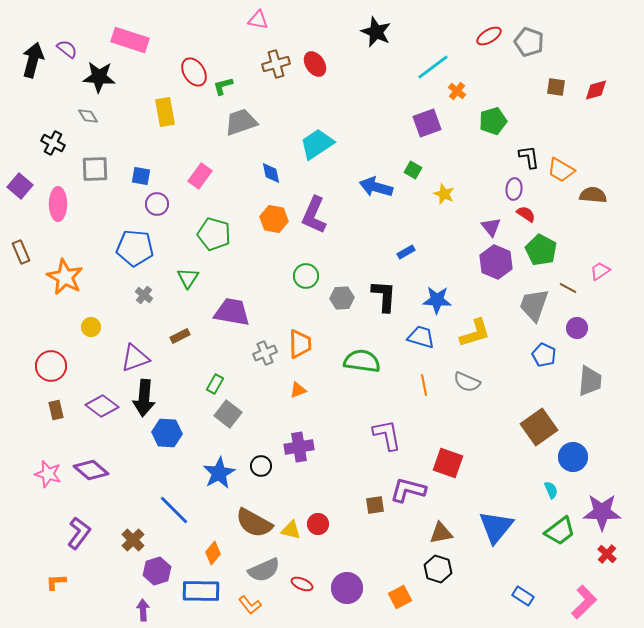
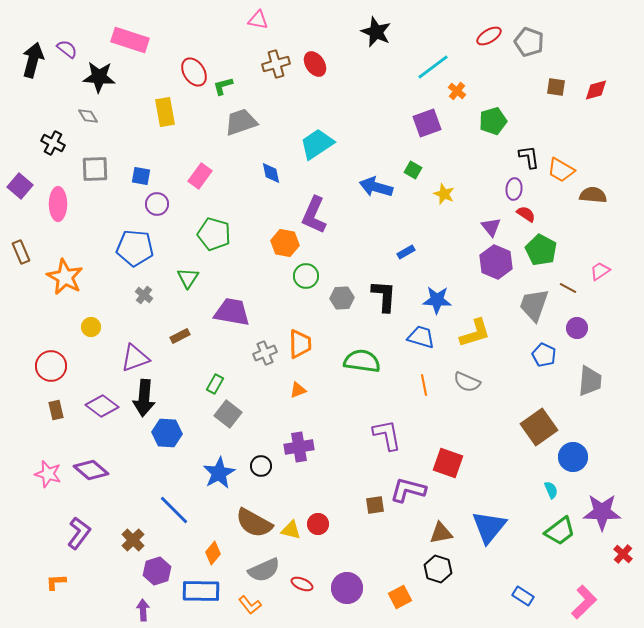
orange hexagon at (274, 219): moved 11 px right, 24 px down
blue triangle at (496, 527): moved 7 px left
red cross at (607, 554): moved 16 px right
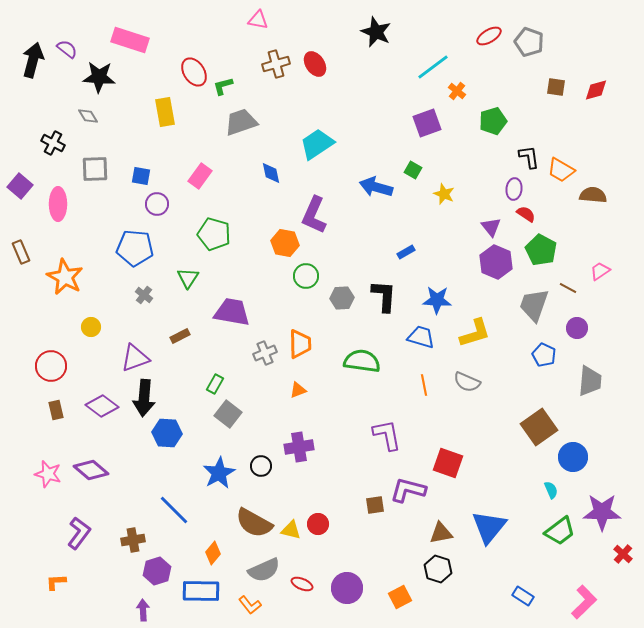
brown cross at (133, 540): rotated 35 degrees clockwise
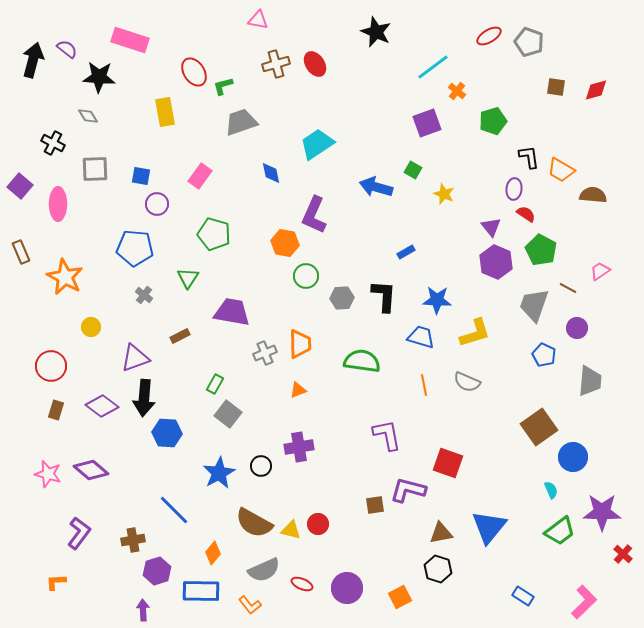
brown rectangle at (56, 410): rotated 30 degrees clockwise
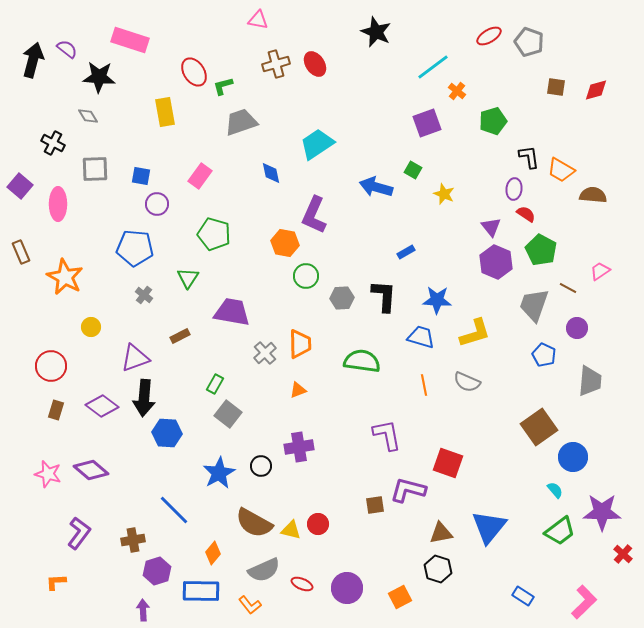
gray cross at (265, 353): rotated 20 degrees counterclockwise
cyan semicircle at (551, 490): moved 4 px right; rotated 18 degrees counterclockwise
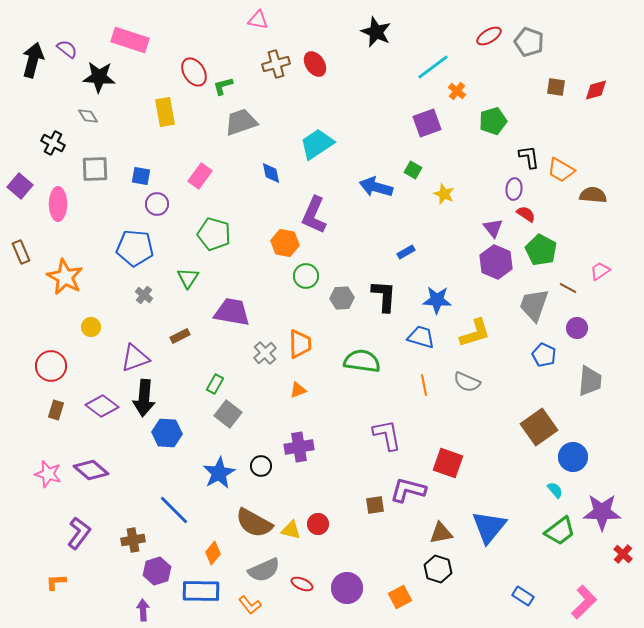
purple triangle at (491, 227): moved 2 px right, 1 px down
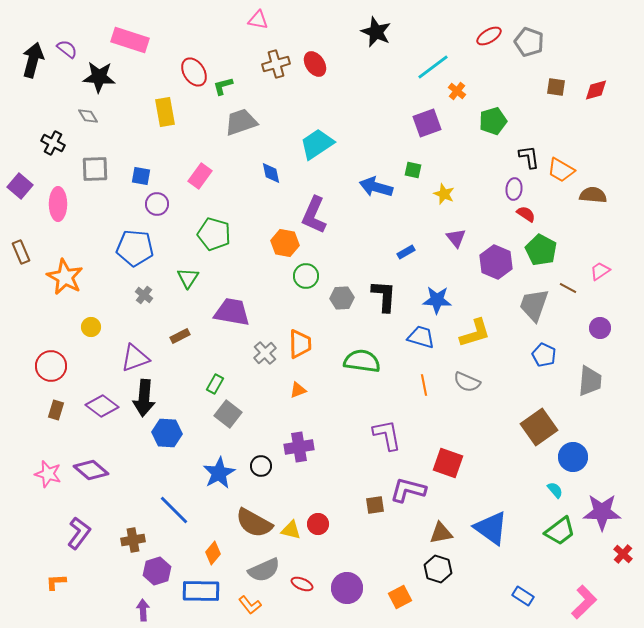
green square at (413, 170): rotated 18 degrees counterclockwise
purple triangle at (493, 228): moved 37 px left, 10 px down
purple circle at (577, 328): moved 23 px right
blue triangle at (489, 527): moved 2 px right, 1 px down; rotated 33 degrees counterclockwise
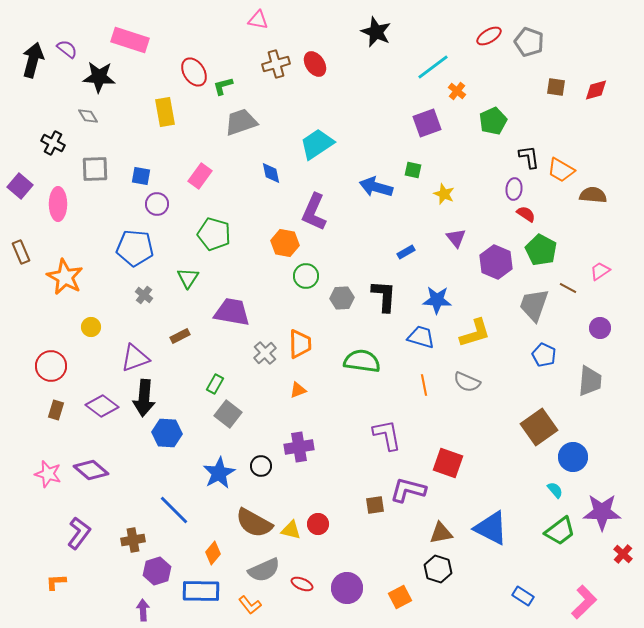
green pentagon at (493, 121): rotated 8 degrees counterclockwise
purple L-shape at (314, 215): moved 3 px up
blue triangle at (491, 528): rotated 9 degrees counterclockwise
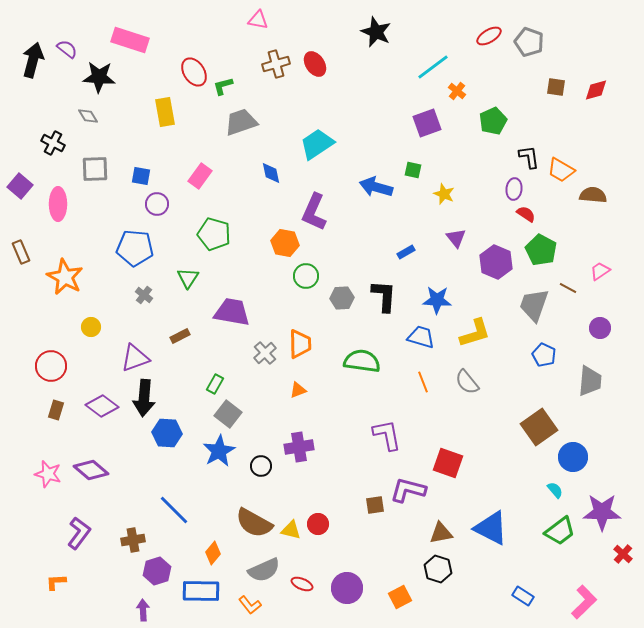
gray semicircle at (467, 382): rotated 28 degrees clockwise
orange line at (424, 385): moved 1 px left, 3 px up; rotated 10 degrees counterclockwise
blue star at (219, 473): moved 22 px up
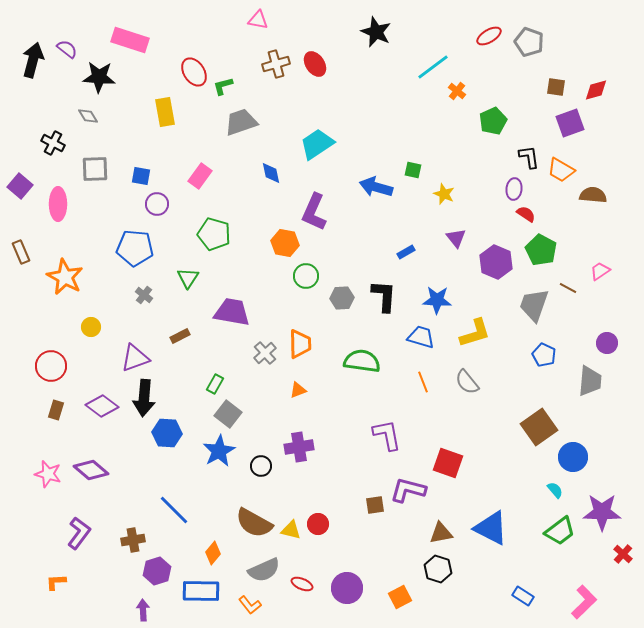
purple square at (427, 123): moved 143 px right
purple circle at (600, 328): moved 7 px right, 15 px down
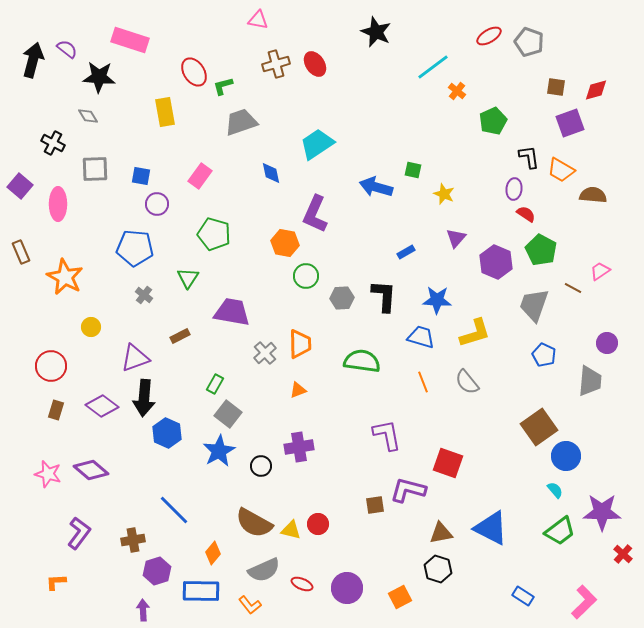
purple L-shape at (314, 212): moved 1 px right, 2 px down
purple triangle at (456, 238): rotated 20 degrees clockwise
brown line at (568, 288): moved 5 px right
blue hexagon at (167, 433): rotated 20 degrees clockwise
blue circle at (573, 457): moved 7 px left, 1 px up
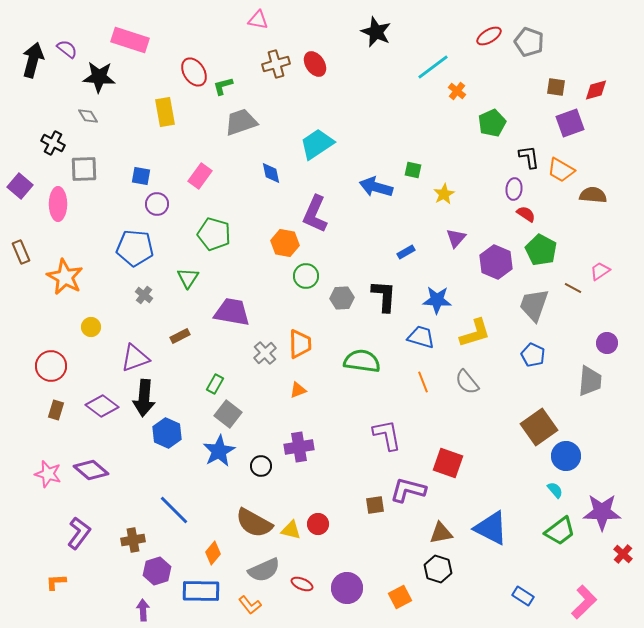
green pentagon at (493, 121): moved 1 px left, 2 px down
gray square at (95, 169): moved 11 px left
yellow star at (444, 194): rotated 20 degrees clockwise
blue pentagon at (544, 355): moved 11 px left
